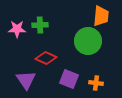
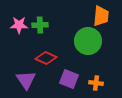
pink star: moved 2 px right, 4 px up
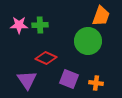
orange trapezoid: rotated 15 degrees clockwise
purple triangle: moved 1 px right
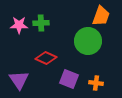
green cross: moved 1 px right, 2 px up
purple triangle: moved 8 px left
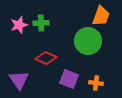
pink star: rotated 18 degrees counterclockwise
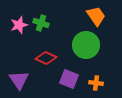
orange trapezoid: moved 5 px left; rotated 55 degrees counterclockwise
green cross: rotated 21 degrees clockwise
green circle: moved 2 px left, 4 px down
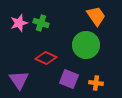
pink star: moved 2 px up
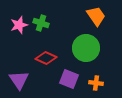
pink star: moved 2 px down
green circle: moved 3 px down
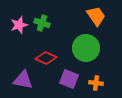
green cross: moved 1 px right
purple triangle: moved 4 px right; rotated 45 degrees counterclockwise
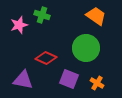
orange trapezoid: rotated 20 degrees counterclockwise
green cross: moved 8 px up
orange cross: moved 1 px right; rotated 24 degrees clockwise
